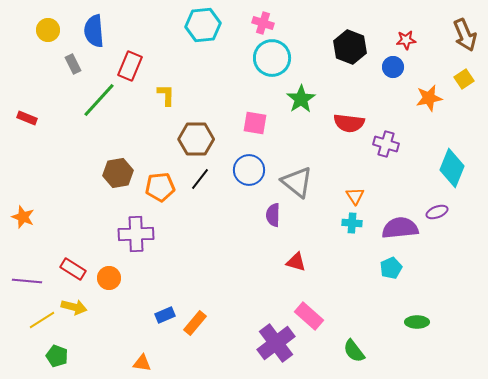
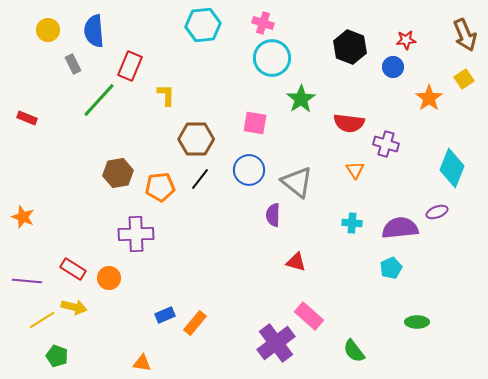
orange star at (429, 98): rotated 24 degrees counterclockwise
orange triangle at (355, 196): moved 26 px up
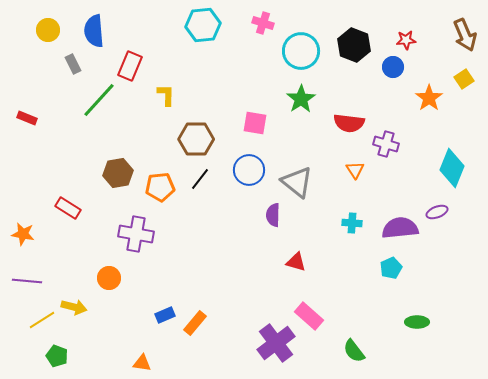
black hexagon at (350, 47): moved 4 px right, 2 px up
cyan circle at (272, 58): moved 29 px right, 7 px up
orange star at (23, 217): moved 17 px down; rotated 10 degrees counterclockwise
purple cross at (136, 234): rotated 12 degrees clockwise
red rectangle at (73, 269): moved 5 px left, 61 px up
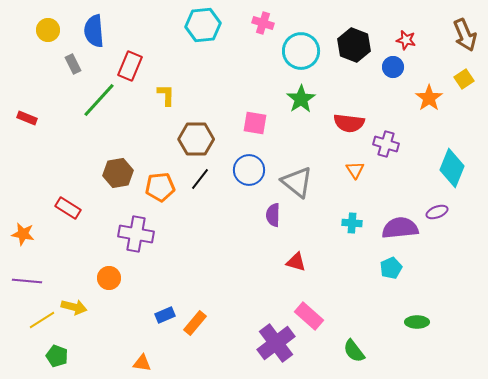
red star at (406, 40): rotated 18 degrees clockwise
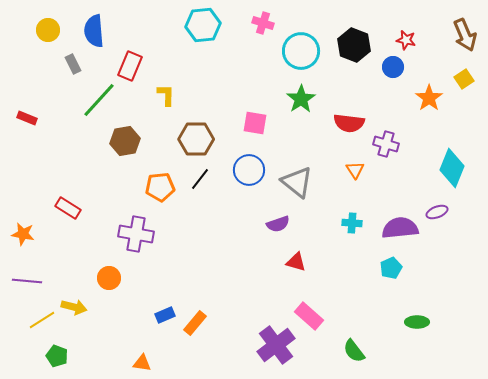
brown hexagon at (118, 173): moved 7 px right, 32 px up
purple semicircle at (273, 215): moved 5 px right, 9 px down; rotated 110 degrees counterclockwise
purple cross at (276, 343): moved 2 px down
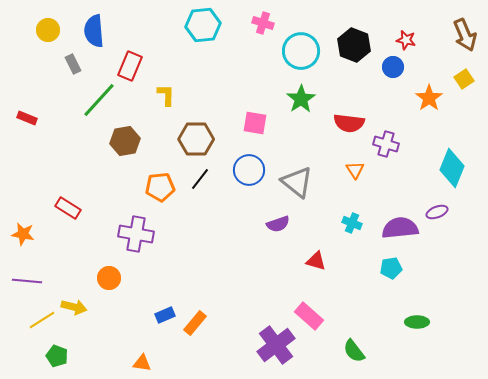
cyan cross at (352, 223): rotated 18 degrees clockwise
red triangle at (296, 262): moved 20 px right, 1 px up
cyan pentagon at (391, 268): rotated 15 degrees clockwise
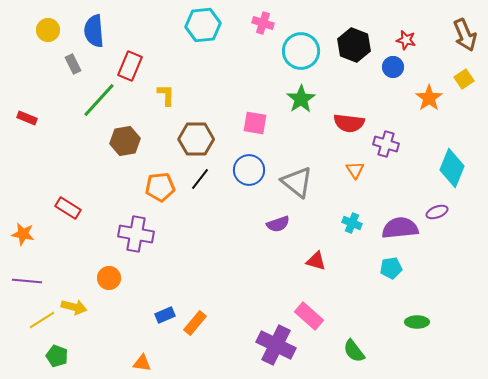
purple cross at (276, 345): rotated 27 degrees counterclockwise
